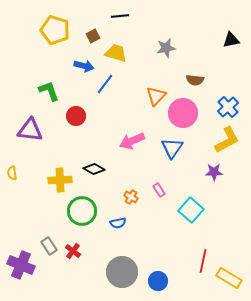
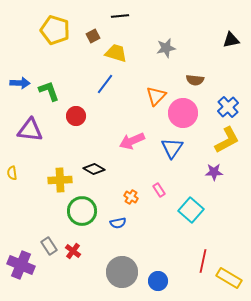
blue arrow: moved 64 px left, 17 px down; rotated 12 degrees counterclockwise
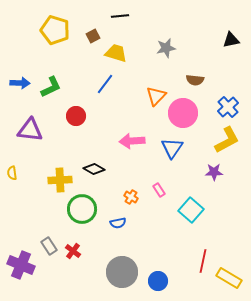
green L-shape: moved 2 px right, 4 px up; rotated 85 degrees clockwise
pink arrow: rotated 20 degrees clockwise
green circle: moved 2 px up
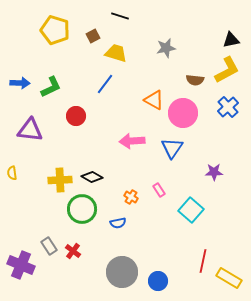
black line: rotated 24 degrees clockwise
orange triangle: moved 2 px left, 4 px down; rotated 45 degrees counterclockwise
yellow L-shape: moved 70 px up
black diamond: moved 2 px left, 8 px down
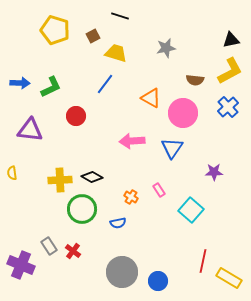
yellow L-shape: moved 3 px right, 1 px down
orange triangle: moved 3 px left, 2 px up
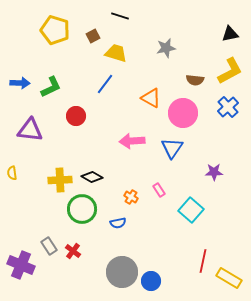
black triangle: moved 1 px left, 6 px up
blue circle: moved 7 px left
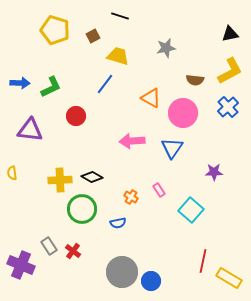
yellow trapezoid: moved 2 px right, 3 px down
